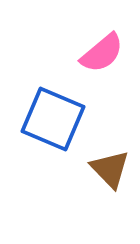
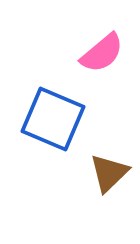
brown triangle: moved 1 px left, 4 px down; rotated 30 degrees clockwise
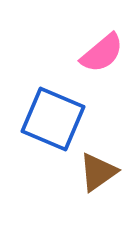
brown triangle: moved 11 px left, 1 px up; rotated 9 degrees clockwise
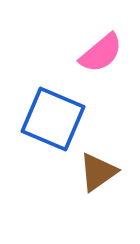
pink semicircle: moved 1 px left
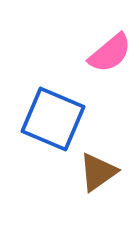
pink semicircle: moved 9 px right
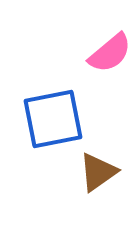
blue square: rotated 34 degrees counterclockwise
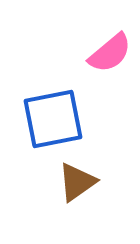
brown triangle: moved 21 px left, 10 px down
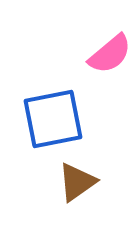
pink semicircle: moved 1 px down
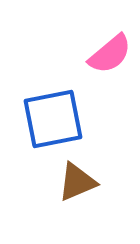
brown triangle: rotated 12 degrees clockwise
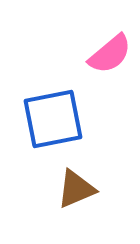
brown triangle: moved 1 px left, 7 px down
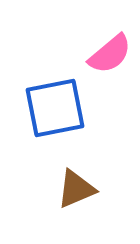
blue square: moved 2 px right, 11 px up
